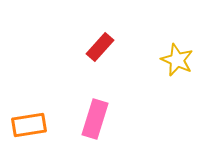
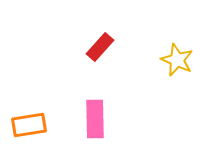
pink rectangle: rotated 18 degrees counterclockwise
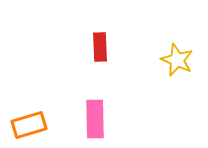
red rectangle: rotated 44 degrees counterclockwise
orange rectangle: rotated 8 degrees counterclockwise
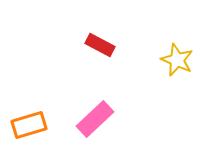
red rectangle: moved 2 px up; rotated 60 degrees counterclockwise
pink rectangle: rotated 48 degrees clockwise
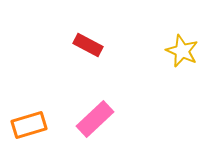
red rectangle: moved 12 px left
yellow star: moved 5 px right, 9 px up
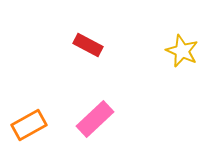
orange rectangle: rotated 12 degrees counterclockwise
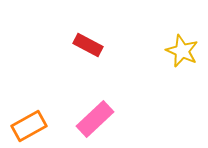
orange rectangle: moved 1 px down
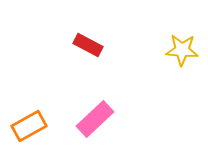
yellow star: moved 1 px up; rotated 20 degrees counterclockwise
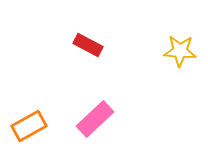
yellow star: moved 2 px left, 1 px down
